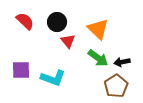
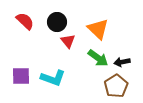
purple square: moved 6 px down
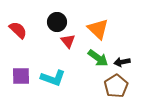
red semicircle: moved 7 px left, 9 px down
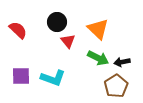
green arrow: rotated 10 degrees counterclockwise
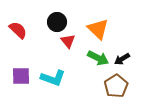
black arrow: moved 3 px up; rotated 21 degrees counterclockwise
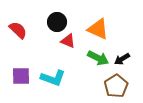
orange triangle: rotated 20 degrees counterclockwise
red triangle: rotated 28 degrees counterclockwise
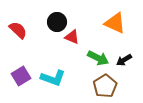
orange triangle: moved 17 px right, 6 px up
red triangle: moved 4 px right, 4 px up
black arrow: moved 2 px right, 1 px down
purple square: rotated 30 degrees counterclockwise
brown pentagon: moved 11 px left
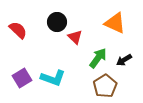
red triangle: moved 3 px right; rotated 21 degrees clockwise
green arrow: rotated 80 degrees counterclockwise
purple square: moved 1 px right, 2 px down
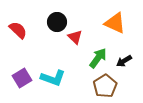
black arrow: moved 1 px down
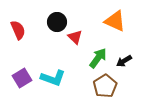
orange triangle: moved 2 px up
red semicircle: rotated 24 degrees clockwise
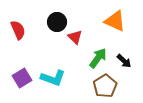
black arrow: rotated 105 degrees counterclockwise
